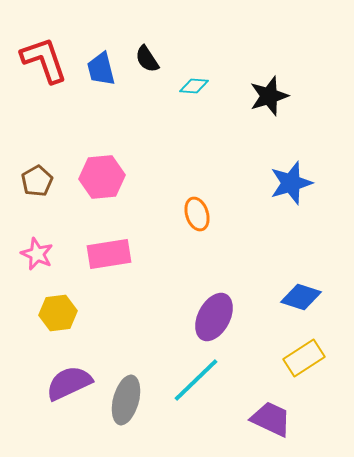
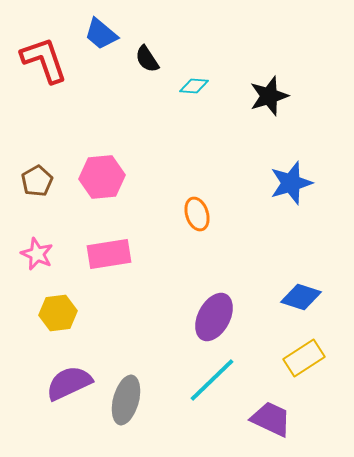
blue trapezoid: moved 35 px up; rotated 36 degrees counterclockwise
cyan line: moved 16 px right
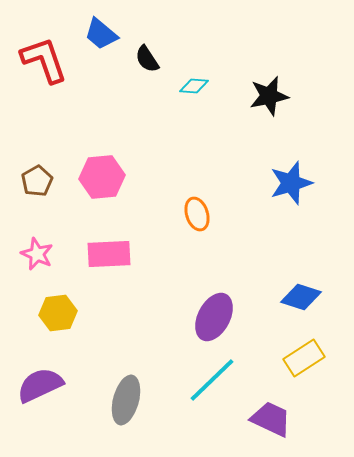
black star: rotated 6 degrees clockwise
pink rectangle: rotated 6 degrees clockwise
purple semicircle: moved 29 px left, 2 px down
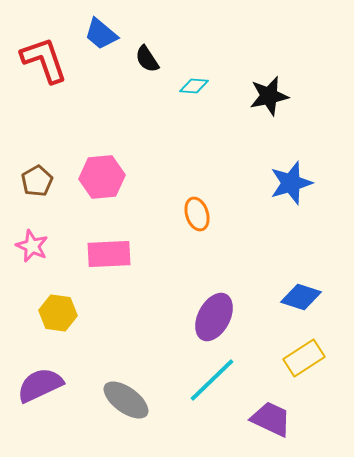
pink star: moved 5 px left, 8 px up
yellow hexagon: rotated 15 degrees clockwise
gray ellipse: rotated 69 degrees counterclockwise
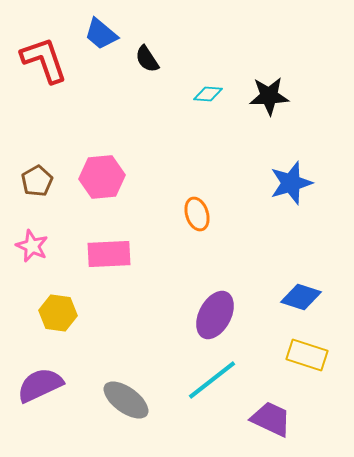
cyan diamond: moved 14 px right, 8 px down
black star: rotated 9 degrees clockwise
purple ellipse: moved 1 px right, 2 px up
yellow rectangle: moved 3 px right, 3 px up; rotated 51 degrees clockwise
cyan line: rotated 6 degrees clockwise
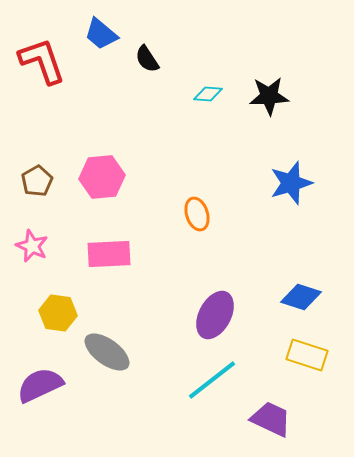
red L-shape: moved 2 px left, 1 px down
gray ellipse: moved 19 px left, 48 px up
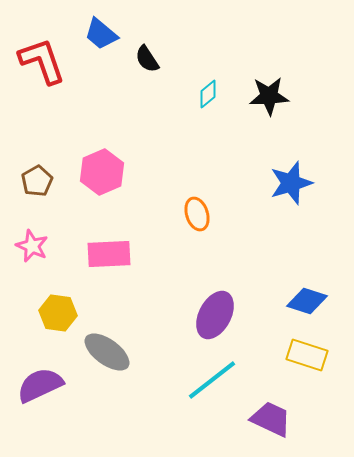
cyan diamond: rotated 44 degrees counterclockwise
pink hexagon: moved 5 px up; rotated 18 degrees counterclockwise
blue diamond: moved 6 px right, 4 px down
